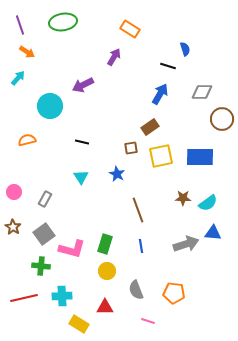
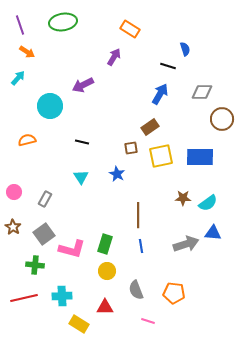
brown line at (138, 210): moved 5 px down; rotated 20 degrees clockwise
green cross at (41, 266): moved 6 px left, 1 px up
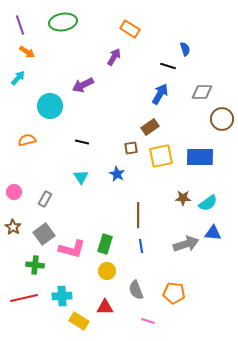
yellow rectangle at (79, 324): moved 3 px up
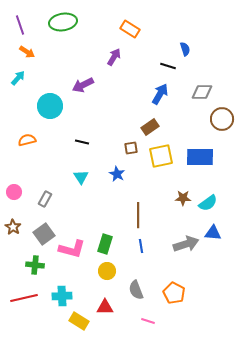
orange pentagon at (174, 293): rotated 20 degrees clockwise
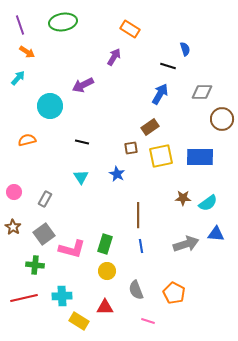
blue triangle at (213, 233): moved 3 px right, 1 px down
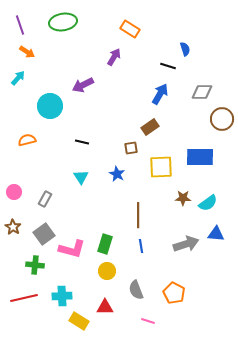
yellow square at (161, 156): moved 11 px down; rotated 10 degrees clockwise
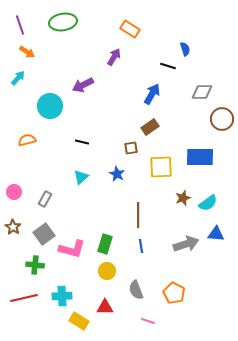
blue arrow at (160, 94): moved 8 px left
cyan triangle at (81, 177): rotated 21 degrees clockwise
brown star at (183, 198): rotated 21 degrees counterclockwise
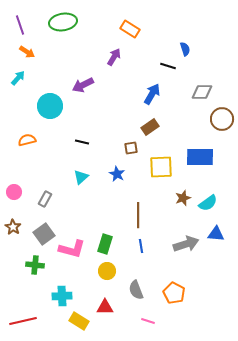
red line at (24, 298): moved 1 px left, 23 px down
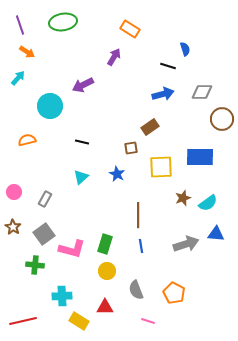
blue arrow at (152, 94): moved 11 px right; rotated 45 degrees clockwise
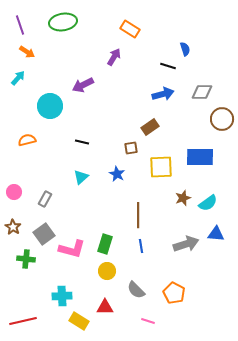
green cross at (35, 265): moved 9 px left, 6 px up
gray semicircle at (136, 290): rotated 24 degrees counterclockwise
